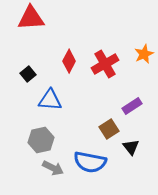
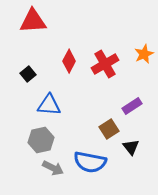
red triangle: moved 2 px right, 3 px down
blue triangle: moved 1 px left, 5 px down
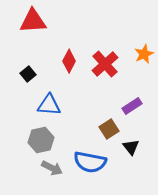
red cross: rotated 12 degrees counterclockwise
gray arrow: moved 1 px left
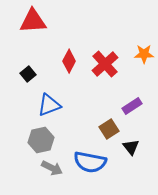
orange star: rotated 24 degrees clockwise
blue triangle: rotated 25 degrees counterclockwise
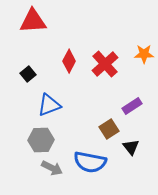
gray hexagon: rotated 10 degrees clockwise
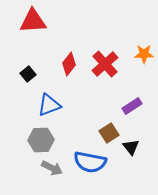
red diamond: moved 3 px down; rotated 10 degrees clockwise
brown square: moved 4 px down
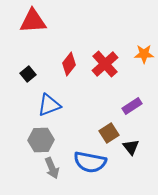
gray arrow: rotated 40 degrees clockwise
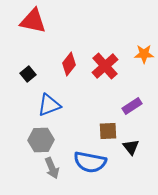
red triangle: rotated 16 degrees clockwise
red cross: moved 2 px down
brown square: moved 1 px left, 2 px up; rotated 30 degrees clockwise
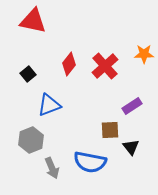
brown square: moved 2 px right, 1 px up
gray hexagon: moved 10 px left; rotated 20 degrees counterclockwise
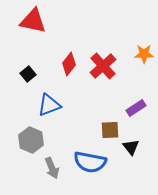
red cross: moved 2 px left
purple rectangle: moved 4 px right, 2 px down
gray hexagon: rotated 15 degrees counterclockwise
